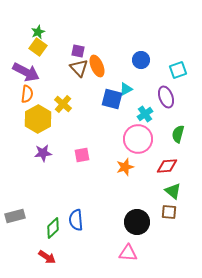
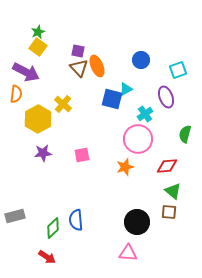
orange semicircle: moved 11 px left
green semicircle: moved 7 px right
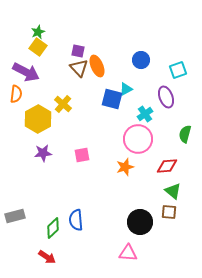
black circle: moved 3 px right
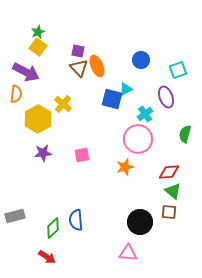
red diamond: moved 2 px right, 6 px down
